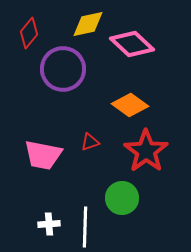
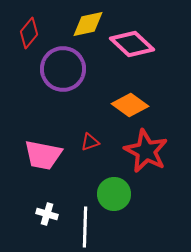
red star: rotated 9 degrees counterclockwise
green circle: moved 8 px left, 4 px up
white cross: moved 2 px left, 10 px up; rotated 20 degrees clockwise
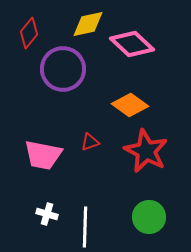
green circle: moved 35 px right, 23 px down
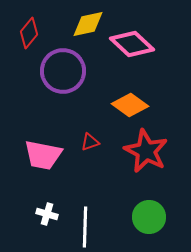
purple circle: moved 2 px down
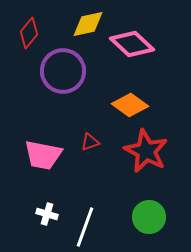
white line: rotated 18 degrees clockwise
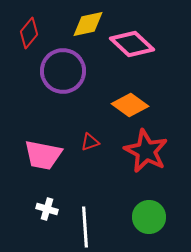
white cross: moved 5 px up
white line: rotated 24 degrees counterclockwise
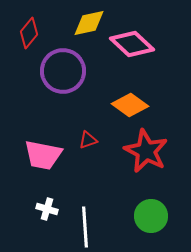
yellow diamond: moved 1 px right, 1 px up
red triangle: moved 2 px left, 2 px up
green circle: moved 2 px right, 1 px up
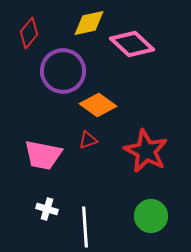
orange diamond: moved 32 px left
